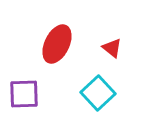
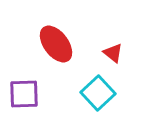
red ellipse: moved 1 px left; rotated 63 degrees counterclockwise
red triangle: moved 1 px right, 5 px down
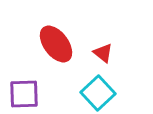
red triangle: moved 10 px left
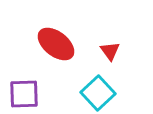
red ellipse: rotated 15 degrees counterclockwise
red triangle: moved 7 px right, 2 px up; rotated 15 degrees clockwise
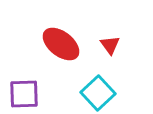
red ellipse: moved 5 px right
red triangle: moved 6 px up
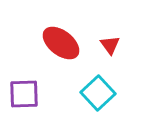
red ellipse: moved 1 px up
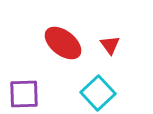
red ellipse: moved 2 px right
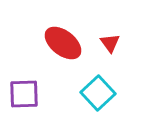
red triangle: moved 2 px up
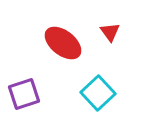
red triangle: moved 11 px up
purple square: rotated 16 degrees counterclockwise
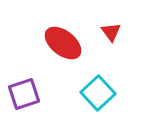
red triangle: moved 1 px right
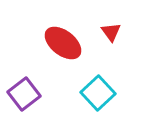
purple square: rotated 20 degrees counterclockwise
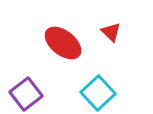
red triangle: rotated 10 degrees counterclockwise
purple square: moved 2 px right
